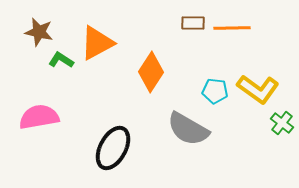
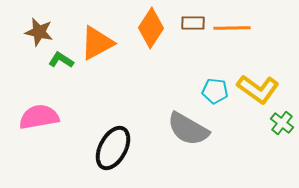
orange diamond: moved 44 px up
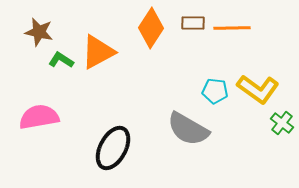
orange triangle: moved 1 px right, 9 px down
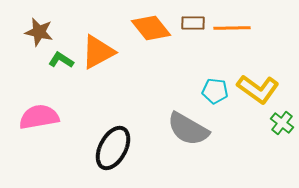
orange diamond: rotated 72 degrees counterclockwise
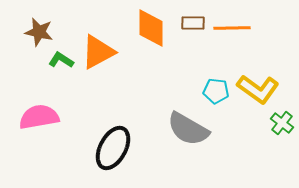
orange diamond: rotated 39 degrees clockwise
cyan pentagon: moved 1 px right
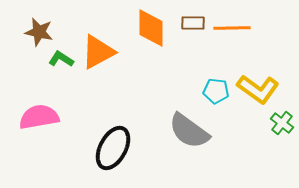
green L-shape: moved 1 px up
gray semicircle: moved 1 px right, 2 px down; rotated 6 degrees clockwise
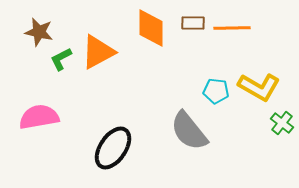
green L-shape: rotated 60 degrees counterclockwise
yellow L-shape: moved 1 px right, 2 px up; rotated 6 degrees counterclockwise
gray semicircle: rotated 15 degrees clockwise
black ellipse: rotated 6 degrees clockwise
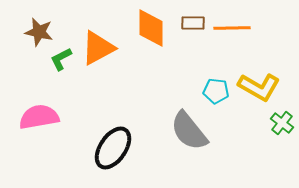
orange triangle: moved 4 px up
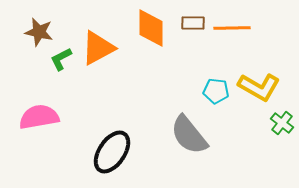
gray semicircle: moved 4 px down
black ellipse: moved 1 px left, 4 px down
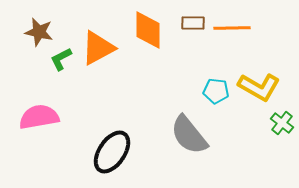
orange diamond: moved 3 px left, 2 px down
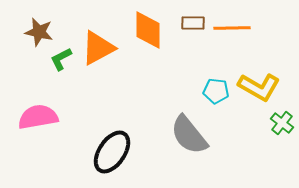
pink semicircle: moved 1 px left
